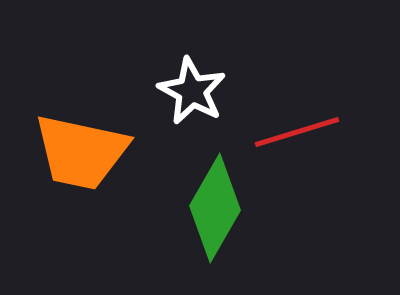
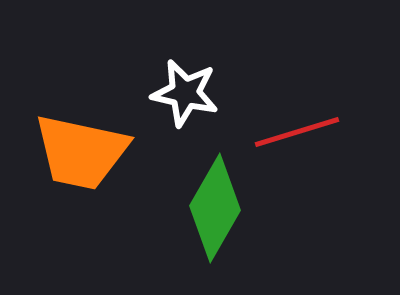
white star: moved 7 px left, 2 px down; rotated 16 degrees counterclockwise
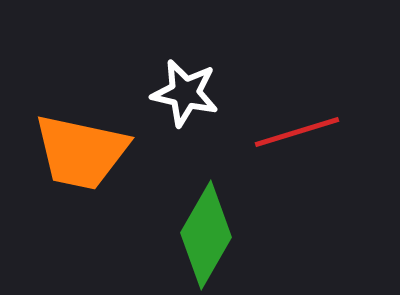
green diamond: moved 9 px left, 27 px down
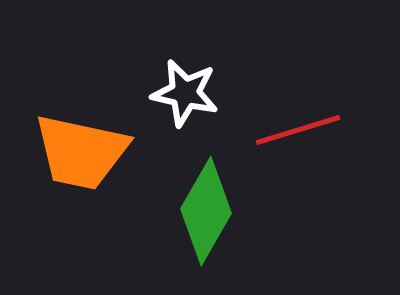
red line: moved 1 px right, 2 px up
green diamond: moved 24 px up
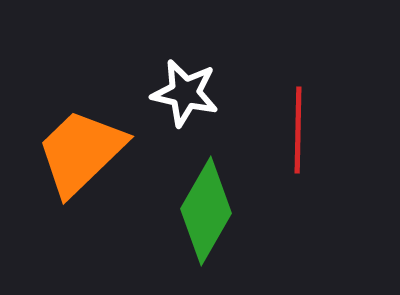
red line: rotated 72 degrees counterclockwise
orange trapezoid: rotated 124 degrees clockwise
